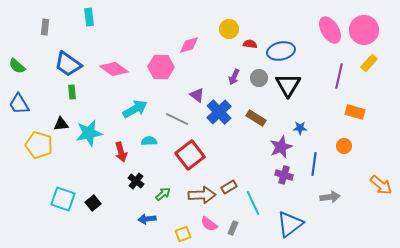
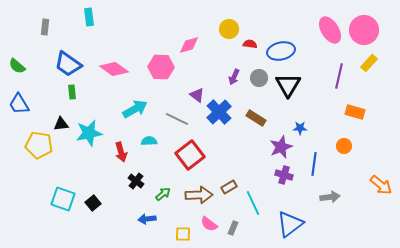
yellow pentagon at (39, 145): rotated 8 degrees counterclockwise
brown arrow at (202, 195): moved 3 px left
yellow square at (183, 234): rotated 21 degrees clockwise
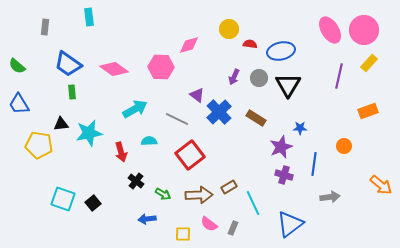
orange rectangle at (355, 112): moved 13 px right, 1 px up; rotated 36 degrees counterclockwise
green arrow at (163, 194): rotated 70 degrees clockwise
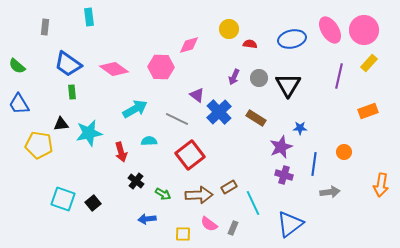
blue ellipse at (281, 51): moved 11 px right, 12 px up
orange circle at (344, 146): moved 6 px down
orange arrow at (381, 185): rotated 60 degrees clockwise
gray arrow at (330, 197): moved 5 px up
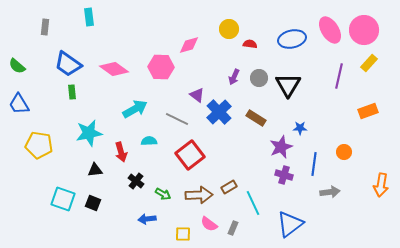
black triangle at (61, 124): moved 34 px right, 46 px down
black square at (93, 203): rotated 28 degrees counterclockwise
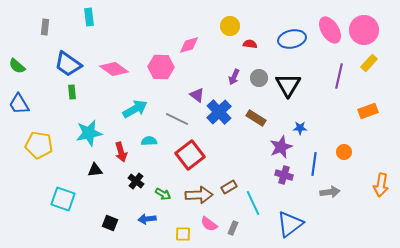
yellow circle at (229, 29): moved 1 px right, 3 px up
black square at (93, 203): moved 17 px right, 20 px down
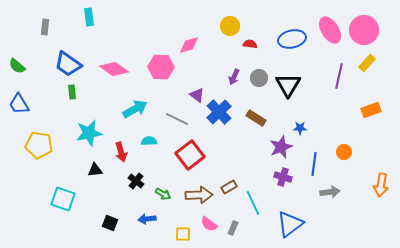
yellow rectangle at (369, 63): moved 2 px left
orange rectangle at (368, 111): moved 3 px right, 1 px up
purple cross at (284, 175): moved 1 px left, 2 px down
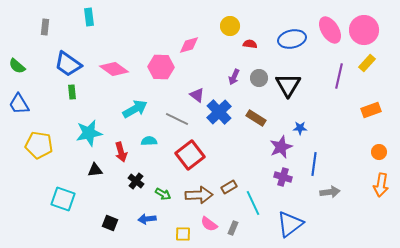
orange circle at (344, 152): moved 35 px right
